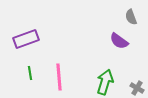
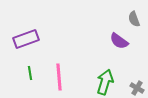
gray semicircle: moved 3 px right, 2 px down
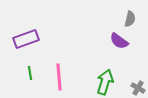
gray semicircle: moved 4 px left; rotated 147 degrees counterclockwise
gray cross: moved 1 px right
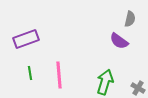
pink line: moved 2 px up
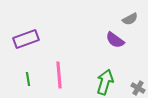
gray semicircle: rotated 49 degrees clockwise
purple semicircle: moved 4 px left, 1 px up
green line: moved 2 px left, 6 px down
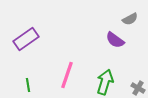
purple rectangle: rotated 15 degrees counterclockwise
pink line: moved 8 px right; rotated 24 degrees clockwise
green line: moved 6 px down
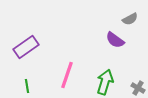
purple rectangle: moved 8 px down
green line: moved 1 px left, 1 px down
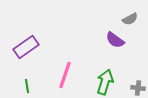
pink line: moved 2 px left
gray cross: rotated 24 degrees counterclockwise
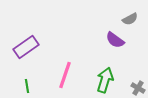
green arrow: moved 2 px up
gray cross: rotated 24 degrees clockwise
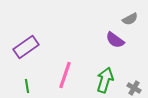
gray cross: moved 4 px left
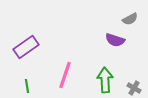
purple semicircle: rotated 18 degrees counterclockwise
green arrow: rotated 20 degrees counterclockwise
